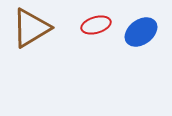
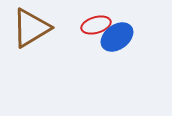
blue ellipse: moved 24 px left, 5 px down
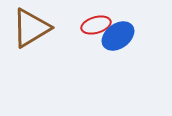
blue ellipse: moved 1 px right, 1 px up
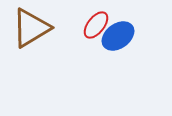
red ellipse: rotated 36 degrees counterclockwise
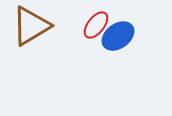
brown triangle: moved 2 px up
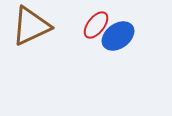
brown triangle: rotated 6 degrees clockwise
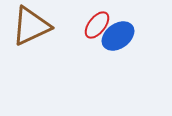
red ellipse: moved 1 px right
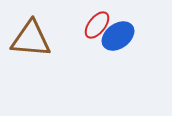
brown triangle: moved 13 px down; rotated 30 degrees clockwise
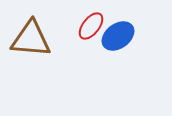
red ellipse: moved 6 px left, 1 px down
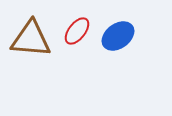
red ellipse: moved 14 px left, 5 px down
